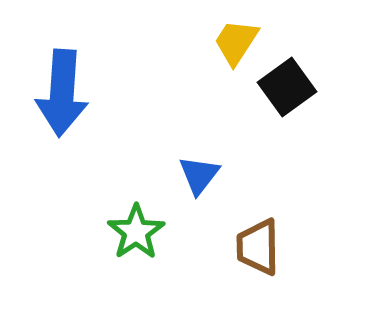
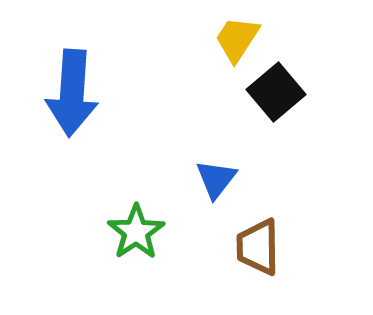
yellow trapezoid: moved 1 px right, 3 px up
black square: moved 11 px left, 5 px down; rotated 4 degrees counterclockwise
blue arrow: moved 10 px right
blue triangle: moved 17 px right, 4 px down
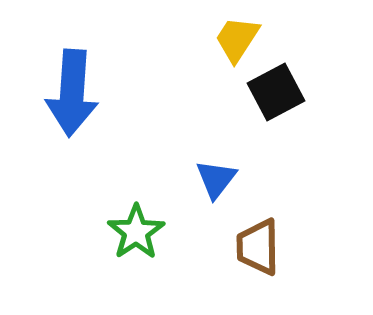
black square: rotated 12 degrees clockwise
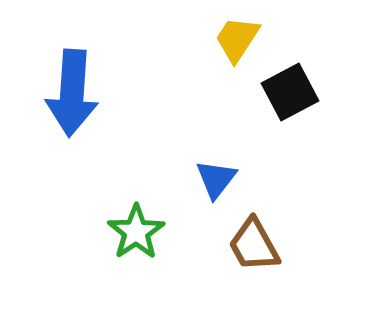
black square: moved 14 px right
brown trapezoid: moved 4 px left, 2 px up; rotated 28 degrees counterclockwise
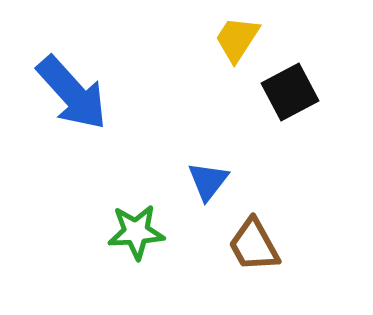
blue arrow: rotated 46 degrees counterclockwise
blue triangle: moved 8 px left, 2 px down
green star: rotated 30 degrees clockwise
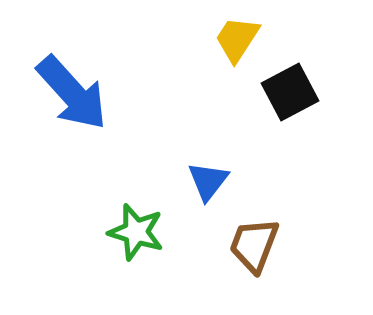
green star: rotated 20 degrees clockwise
brown trapezoid: rotated 50 degrees clockwise
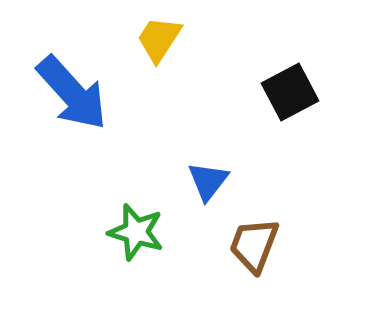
yellow trapezoid: moved 78 px left
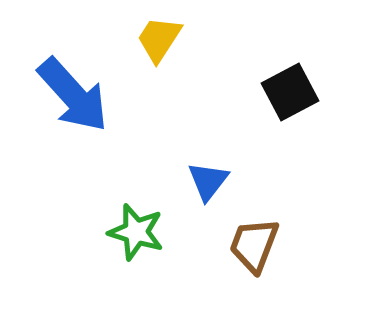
blue arrow: moved 1 px right, 2 px down
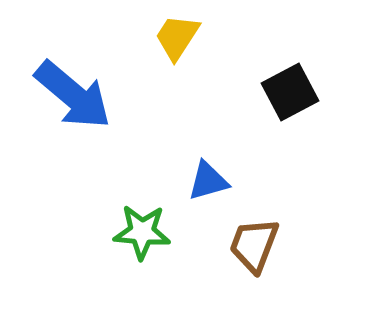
yellow trapezoid: moved 18 px right, 2 px up
blue arrow: rotated 8 degrees counterclockwise
blue triangle: rotated 36 degrees clockwise
green star: moved 6 px right; rotated 12 degrees counterclockwise
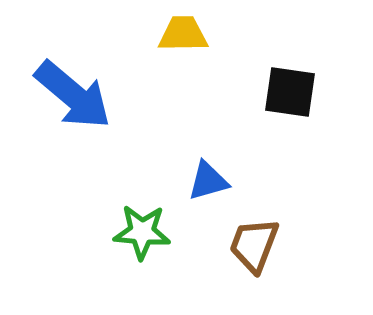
yellow trapezoid: moved 6 px right, 3 px up; rotated 56 degrees clockwise
black square: rotated 36 degrees clockwise
